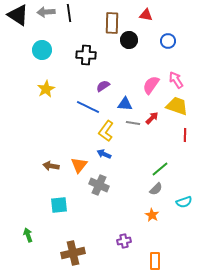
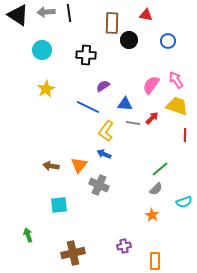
purple cross: moved 5 px down
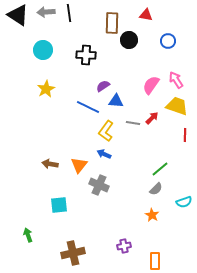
cyan circle: moved 1 px right
blue triangle: moved 9 px left, 3 px up
brown arrow: moved 1 px left, 2 px up
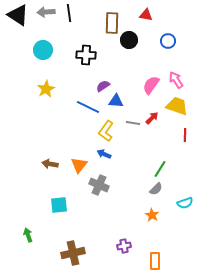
green line: rotated 18 degrees counterclockwise
cyan semicircle: moved 1 px right, 1 px down
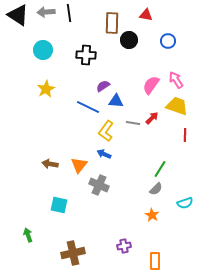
cyan square: rotated 18 degrees clockwise
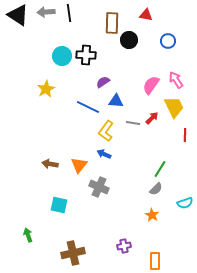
cyan circle: moved 19 px right, 6 px down
purple semicircle: moved 4 px up
yellow trapezoid: moved 3 px left, 1 px down; rotated 45 degrees clockwise
gray cross: moved 2 px down
